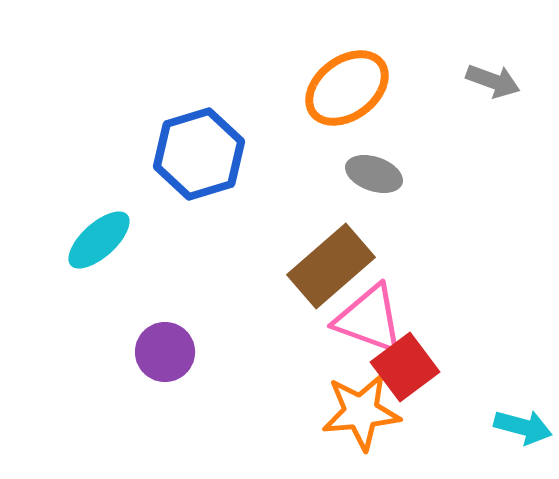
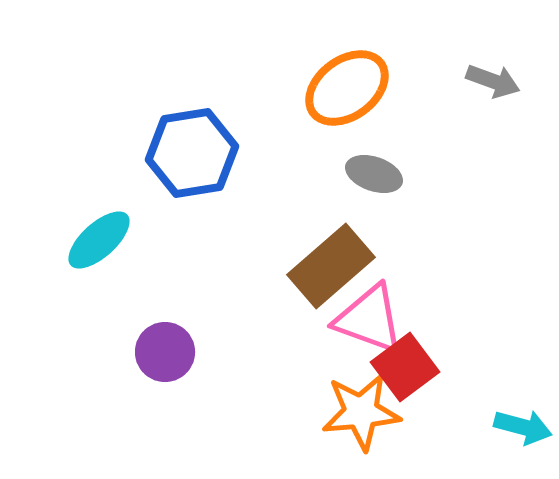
blue hexagon: moved 7 px left, 1 px up; rotated 8 degrees clockwise
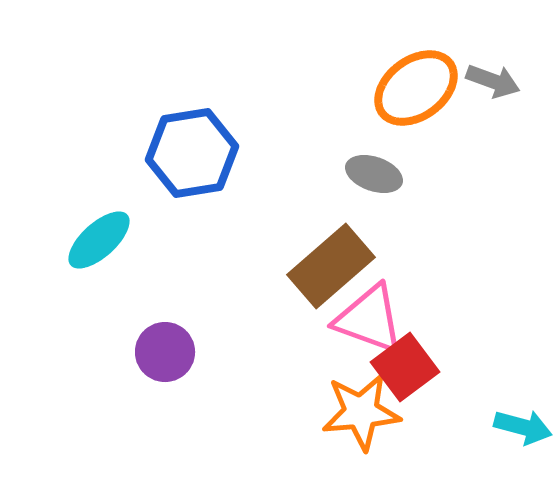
orange ellipse: moved 69 px right
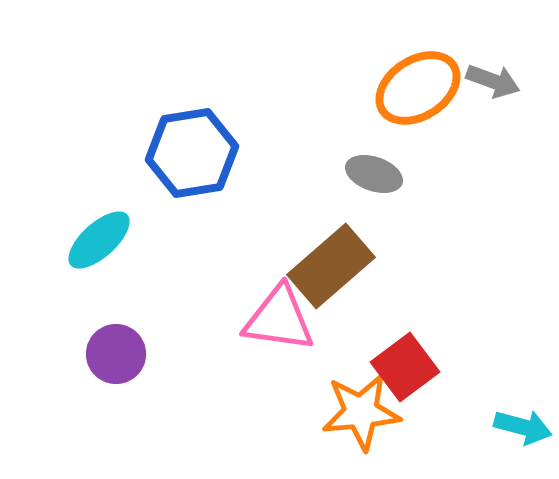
orange ellipse: moved 2 px right; rotated 4 degrees clockwise
pink triangle: moved 90 px left; rotated 12 degrees counterclockwise
purple circle: moved 49 px left, 2 px down
